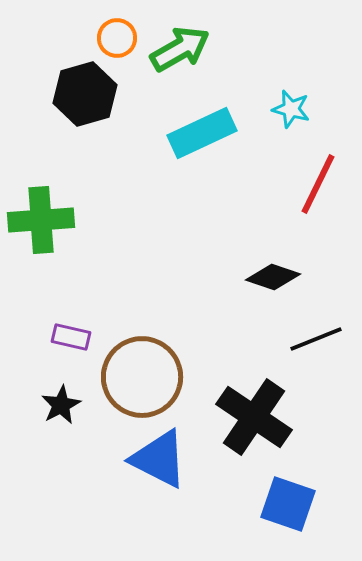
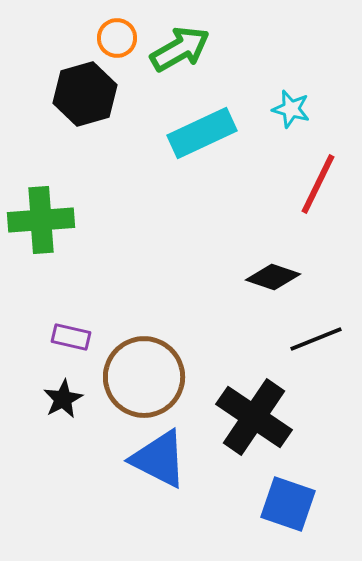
brown circle: moved 2 px right
black star: moved 2 px right, 6 px up
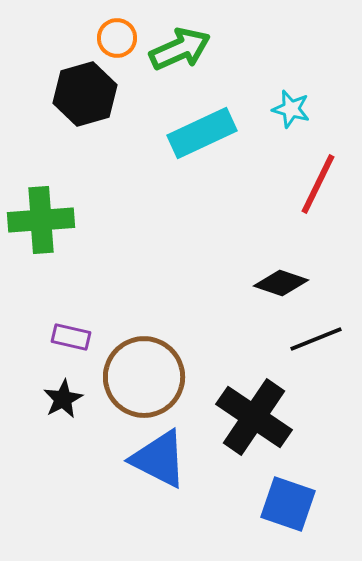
green arrow: rotated 6 degrees clockwise
black diamond: moved 8 px right, 6 px down
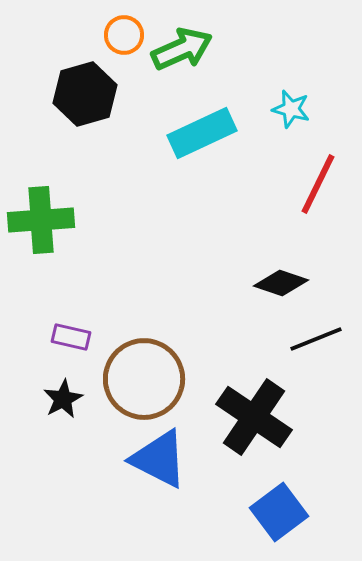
orange circle: moved 7 px right, 3 px up
green arrow: moved 2 px right
brown circle: moved 2 px down
blue square: moved 9 px left, 8 px down; rotated 34 degrees clockwise
